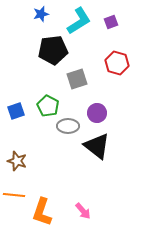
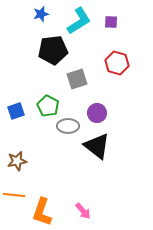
purple square: rotated 24 degrees clockwise
brown star: rotated 30 degrees counterclockwise
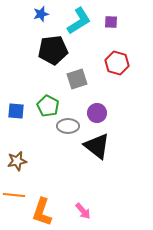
blue square: rotated 24 degrees clockwise
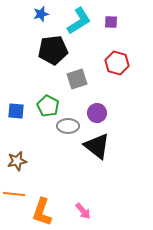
orange line: moved 1 px up
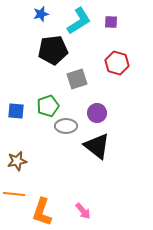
green pentagon: rotated 25 degrees clockwise
gray ellipse: moved 2 px left
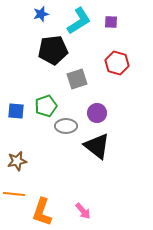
green pentagon: moved 2 px left
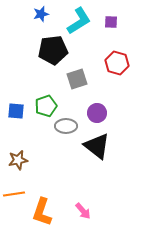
brown star: moved 1 px right, 1 px up
orange line: rotated 15 degrees counterclockwise
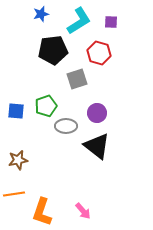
red hexagon: moved 18 px left, 10 px up
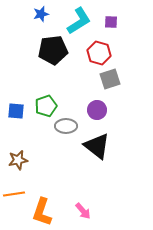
gray square: moved 33 px right
purple circle: moved 3 px up
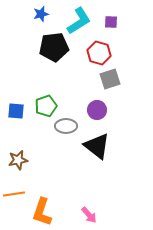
black pentagon: moved 1 px right, 3 px up
pink arrow: moved 6 px right, 4 px down
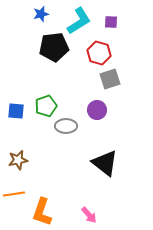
black triangle: moved 8 px right, 17 px down
